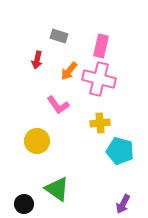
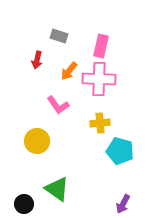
pink cross: rotated 12 degrees counterclockwise
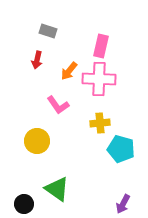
gray rectangle: moved 11 px left, 5 px up
cyan pentagon: moved 1 px right, 2 px up
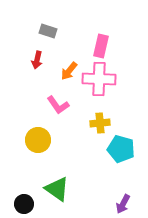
yellow circle: moved 1 px right, 1 px up
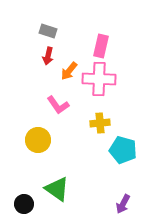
red arrow: moved 11 px right, 4 px up
cyan pentagon: moved 2 px right, 1 px down
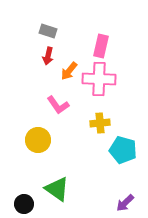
purple arrow: moved 2 px right, 1 px up; rotated 18 degrees clockwise
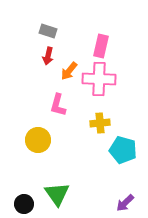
pink L-shape: rotated 50 degrees clockwise
green triangle: moved 5 px down; rotated 20 degrees clockwise
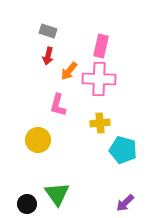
black circle: moved 3 px right
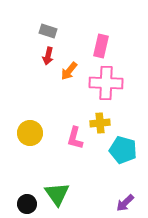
pink cross: moved 7 px right, 4 px down
pink L-shape: moved 17 px right, 33 px down
yellow circle: moved 8 px left, 7 px up
